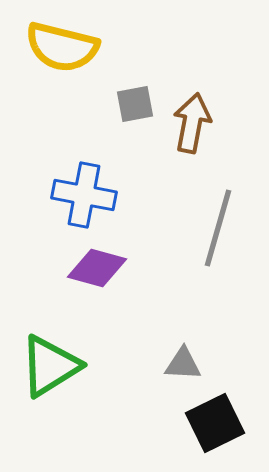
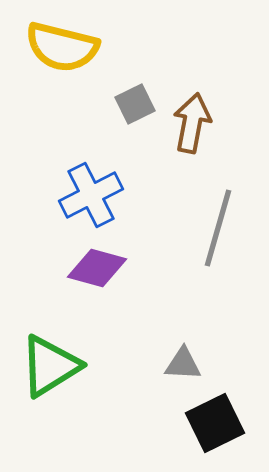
gray square: rotated 15 degrees counterclockwise
blue cross: moved 7 px right; rotated 38 degrees counterclockwise
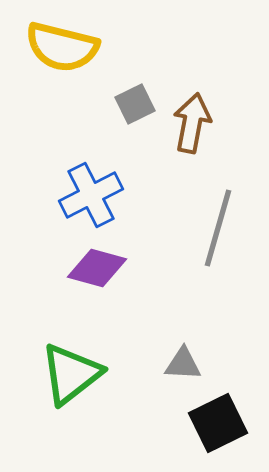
green triangle: moved 21 px right, 8 px down; rotated 6 degrees counterclockwise
black square: moved 3 px right
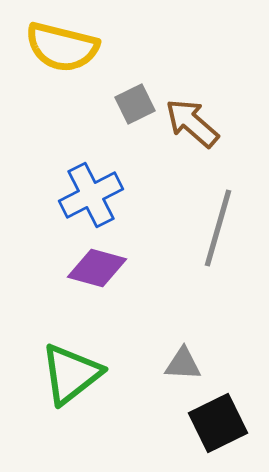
brown arrow: rotated 60 degrees counterclockwise
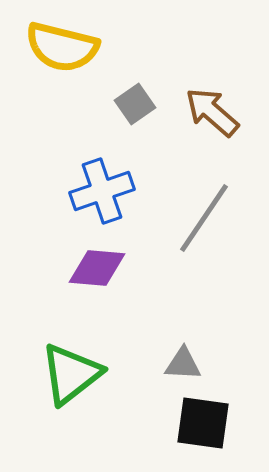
gray square: rotated 9 degrees counterclockwise
brown arrow: moved 20 px right, 11 px up
blue cross: moved 11 px right, 4 px up; rotated 8 degrees clockwise
gray line: moved 14 px left, 10 px up; rotated 18 degrees clockwise
purple diamond: rotated 10 degrees counterclockwise
black square: moved 15 px left; rotated 34 degrees clockwise
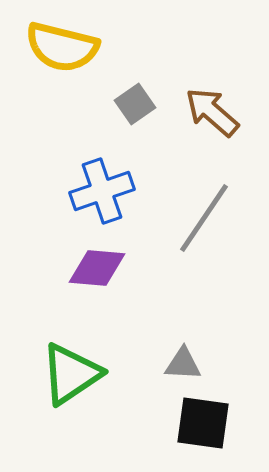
green triangle: rotated 4 degrees clockwise
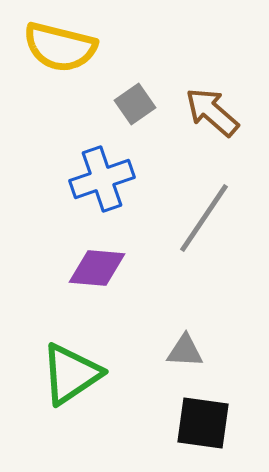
yellow semicircle: moved 2 px left
blue cross: moved 12 px up
gray triangle: moved 2 px right, 13 px up
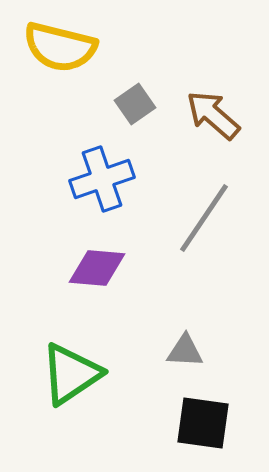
brown arrow: moved 1 px right, 3 px down
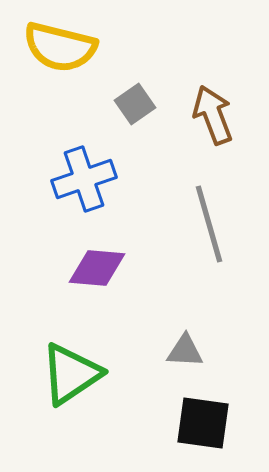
brown arrow: rotated 28 degrees clockwise
blue cross: moved 18 px left
gray line: moved 5 px right, 6 px down; rotated 50 degrees counterclockwise
